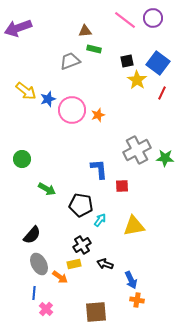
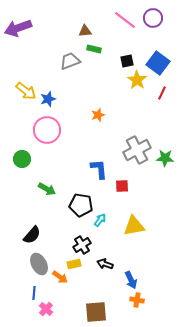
pink circle: moved 25 px left, 20 px down
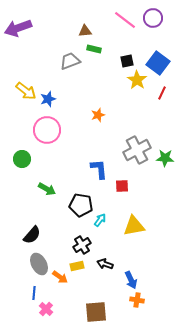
yellow rectangle: moved 3 px right, 2 px down
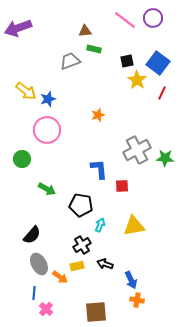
cyan arrow: moved 5 px down; rotated 16 degrees counterclockwise
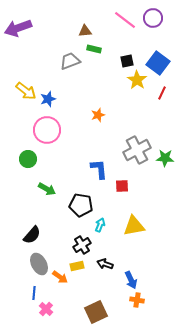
green circle: moved 6 px right
brown square: rotated 20 degrees counterclockwise
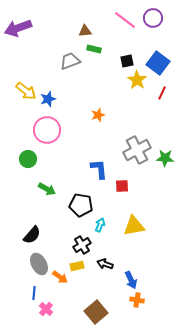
brown square: rotated 15 degrees counterclockwise
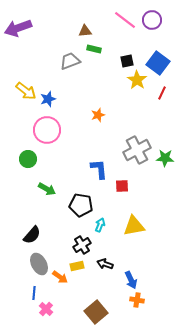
purple circle: moved 1 px left, 2 px down
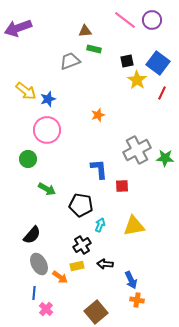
black arrow: rotated 14 degrees counterclockwise
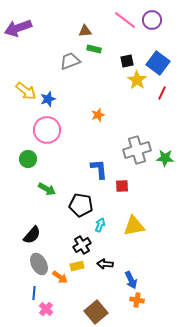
gray cross: rotated 12 degrees clockwise
